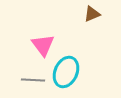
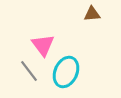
brown triangle: rotated 18 degrees clockwise
gray line: moved 4 px left, 9 px up; rotated 50 degrees clockwise
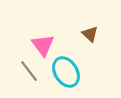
brown triangle: moved 2 px left, 20 px down; rotated 48 degrees clockwise
cyan ellipse: rotated 56 degrees counterclockwise
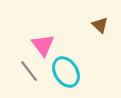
brown triangle: moved 10 px right, 9 px up
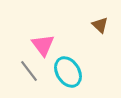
cyan ellipse: moved 2 px right
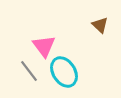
pink triangle: moved 1 px right, 1 px down
cyan ellipse: moved 4 px left
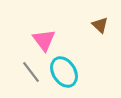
pink triangle: moved 6 px up
gray line: moved 2 px right, 1 px down
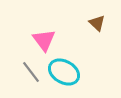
brown triangle: moved 3 px left, 2 px up
cyan ellipse: rotated 28 degrees counterclockwise
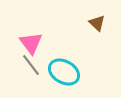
pink triangle: moved 13 px left, 3 px down
gray line: moved 7 px up
